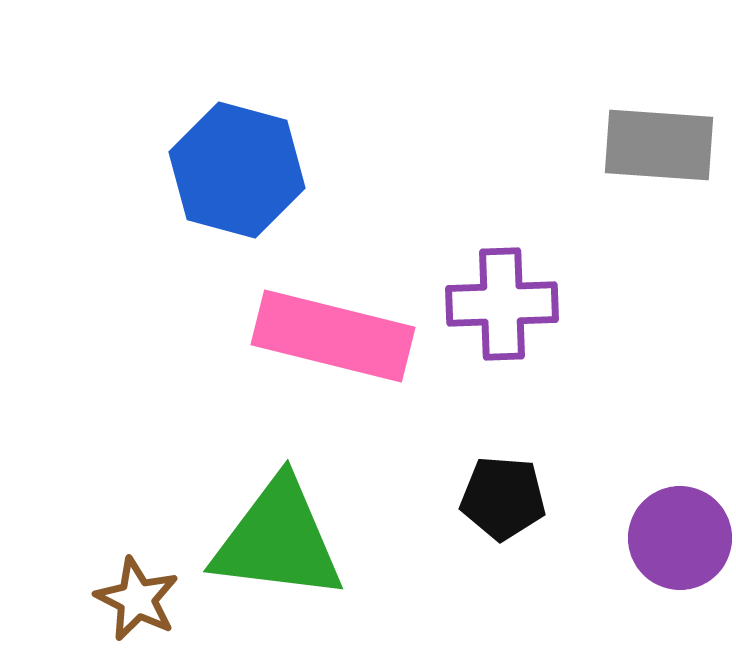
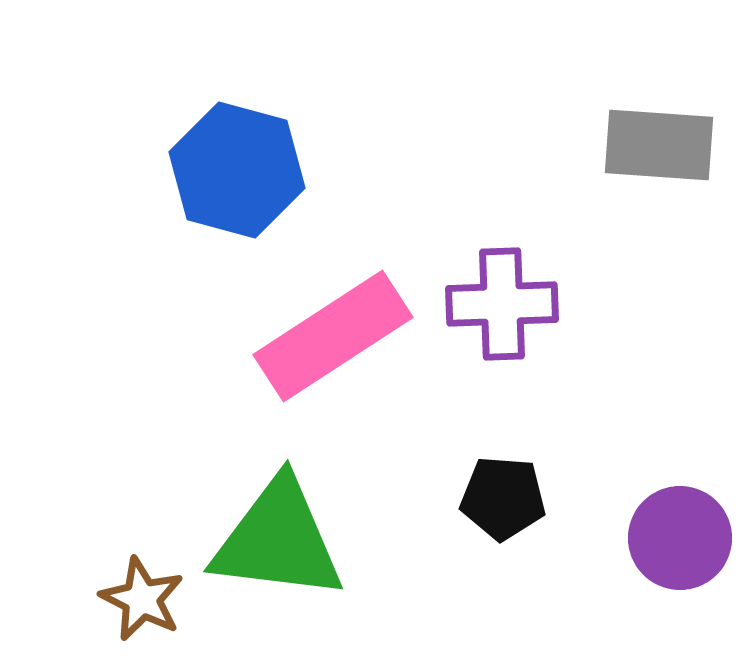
pink rectangle: rotated 47 degrees counterclockwise
brown star: moved 5 px right
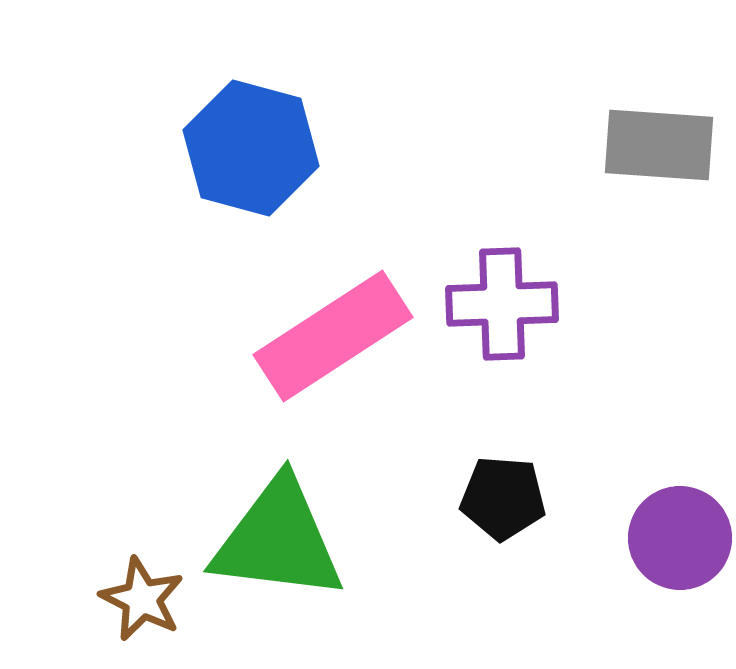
blue hexagon: moved 14 px right, 22 px up
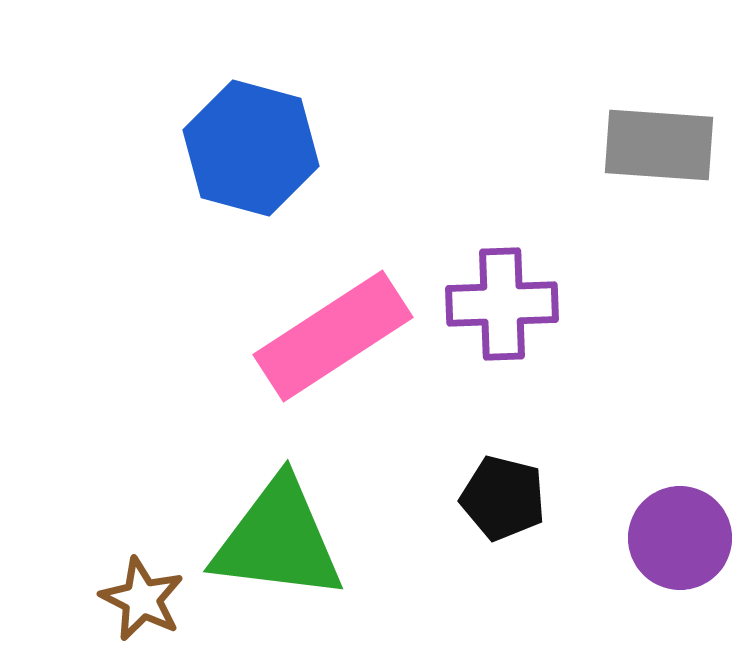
black pentagon: rotated 10 degrees clockwise
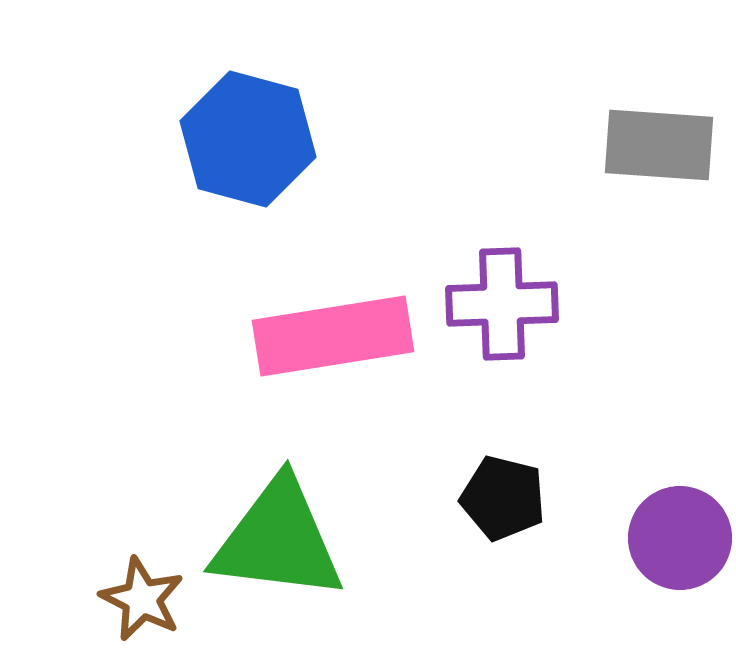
blue hexagon: moved 3 px left, 9 px up
pink rectangle: rotated 24 degrees clockwise
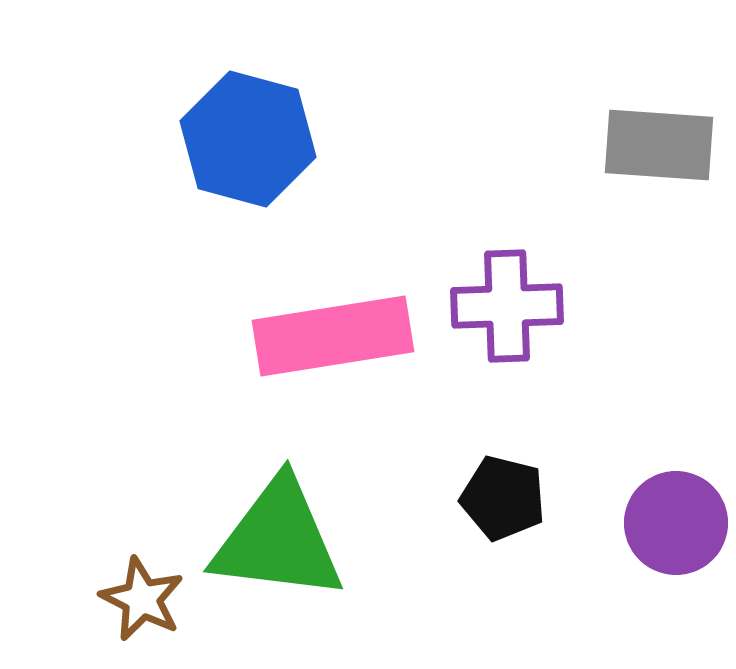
purple cross: moved 5 px right, 2 px down
purple circle: moved 4 px left, 15 px up
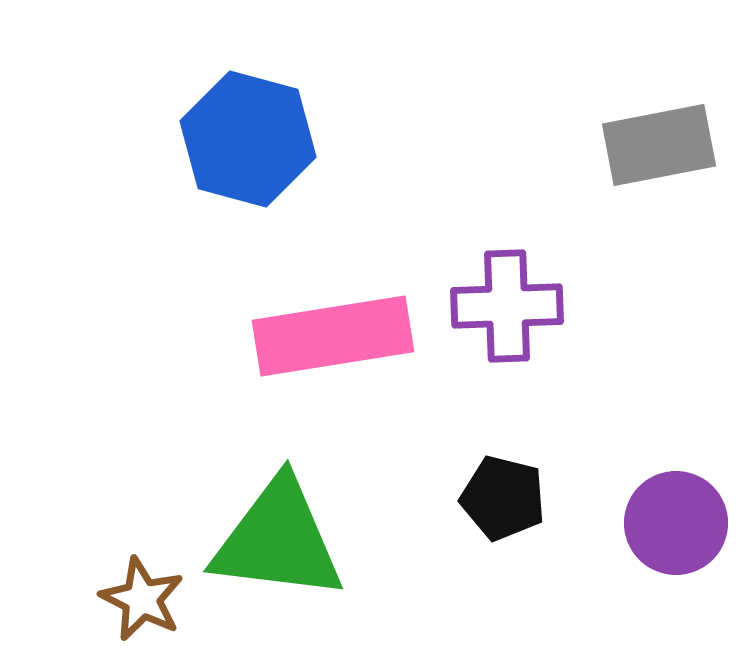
gray rectangle: rotated 15 degrees counterclockwise
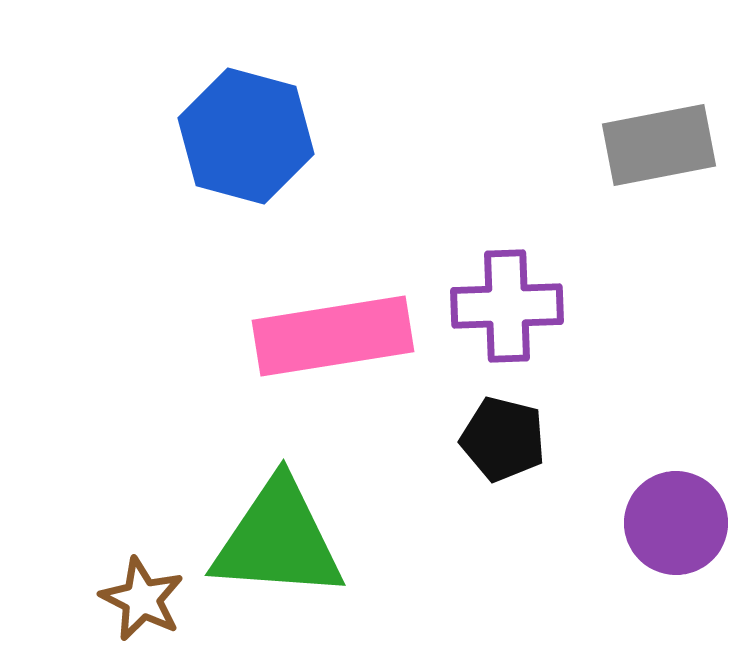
blue hexagon: moved 2 px left, 3 px up
black pentagon: moved 59 px up
green triangle: rotated 3 degrees counterclockwise
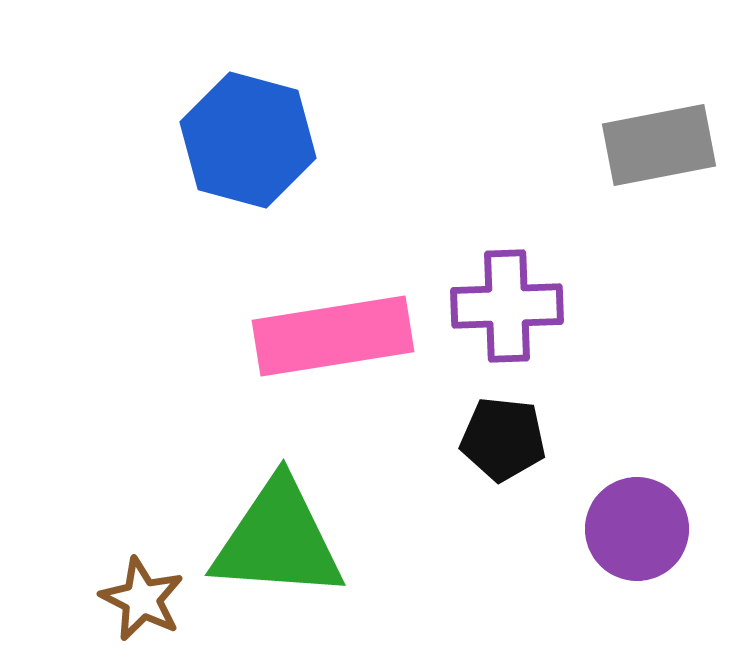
blue hexagon: moved 2 px right, 4 px down
black pentagon: rotated 8 degrees counterclockwise
purple circle: moved 39 px left, 6 px down
